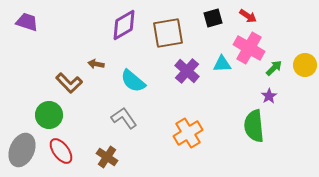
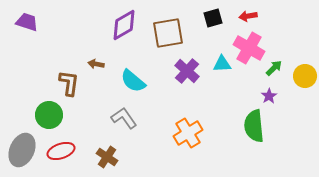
red arrow: rotated 138 degrees clockwise
yellow circle: moved 11 px down
brown L-shape: rotated 128 degrees counterclockwise
red ellipse: rotated 72 degrees counterclockwise
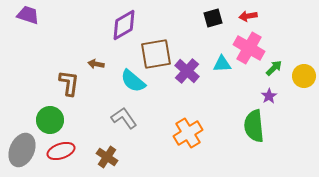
purple trapezoid: moved 1 px right, 7 px up
brown square: moved 12 px left, 21 px down
yellow circle: moved 1 px left
green circle: moved 1 px right, 5 px down
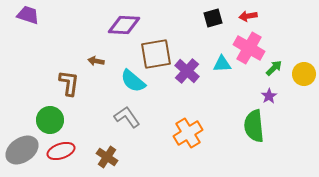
purple diamond: rotated 32 degrees clockwise
brown arrow: moved 3 px up
yellow circle: moved 2 px up
gray L-shape: moved 3 px right, 1 px up
gray ellipse: rotated 32 degrees clockwise
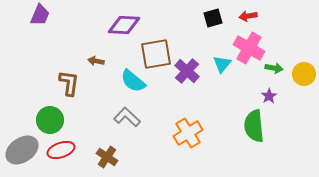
purple trapezoid: moved 12 px right; rotated 95 degrees clockwise
cyan triangle: rotated 48 degrees counterclockwise
green arrow: rotated 54 degrees clockwise
gray L-shape: rotated 12 degrees counterclockwise
red ellipse: moved 1 px up
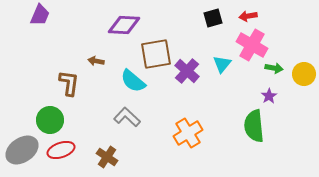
pink cross: moved 3 px right, 3 px up
